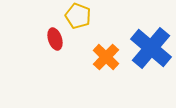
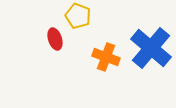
orange cross: rotated 24 degrees counterclockwise
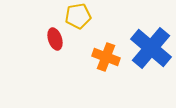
yellow pentagon: rotated 30 degrees counterclockwise
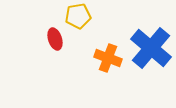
orange cross: moved 2 px right, 1 px down
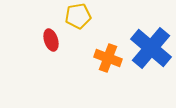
red ellipse: moved 4 px left, 1 px down
